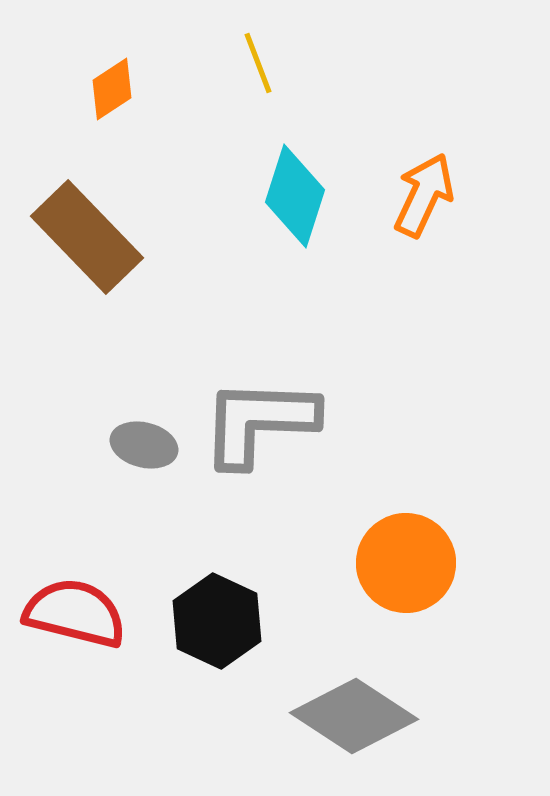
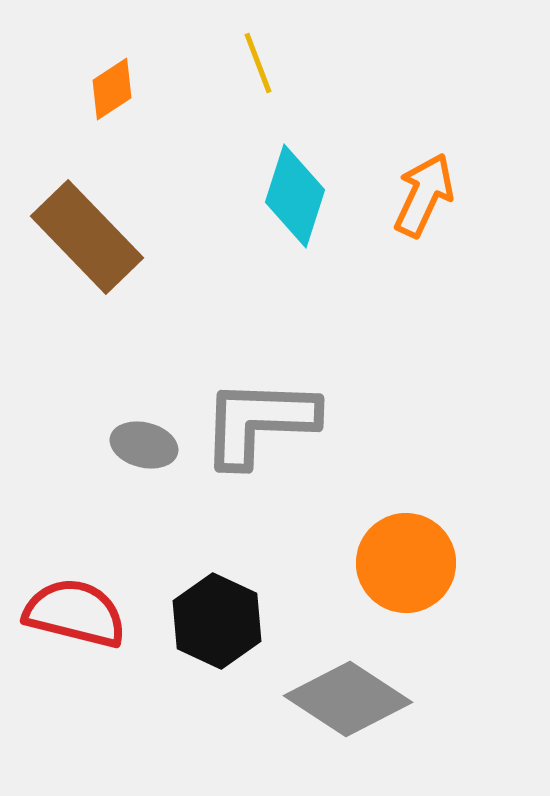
gray diamond: moved 6 px left, 17 px up
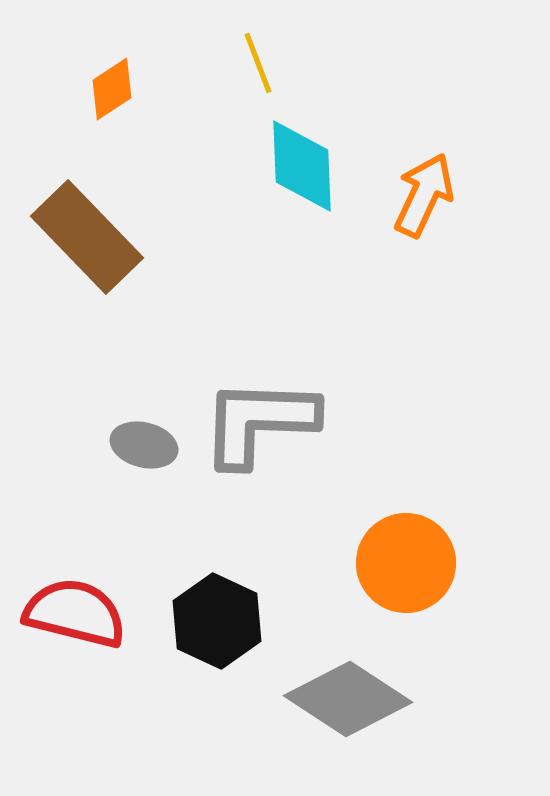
cyan diamond: moved 7 px right, 30 px up; rotated 20 degrees counterclockwise
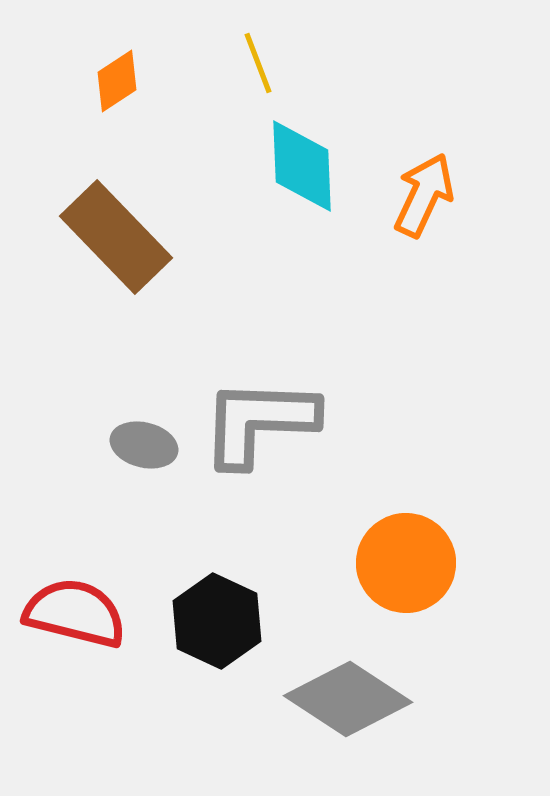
orange diamond: moved 5 px right, 8 px up
brown rectangle: moved 29 px right
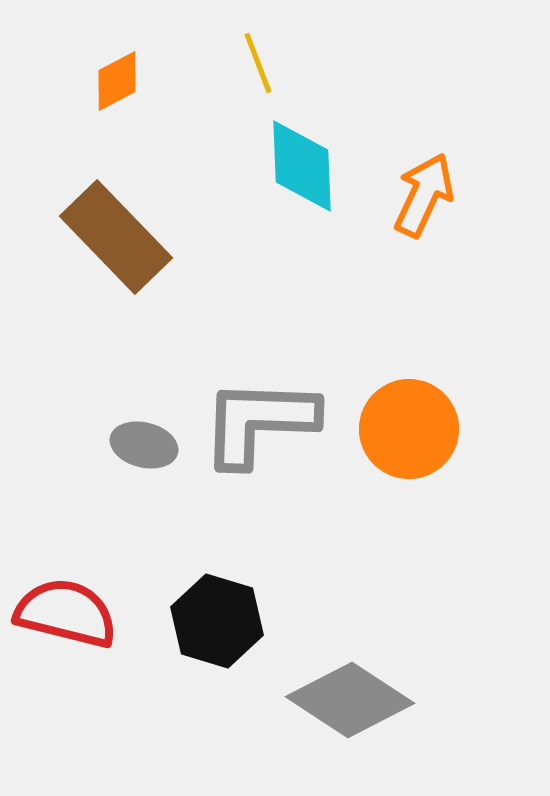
orange diamond: rotated 6 degrees clockwise
orange circle: moved 3 px right, 134 px up
red semicircle: moved 9 px left
black hexagon: rotated 8 degrees counterclockwise
gray diamond: moved 2 px right, 1 px down
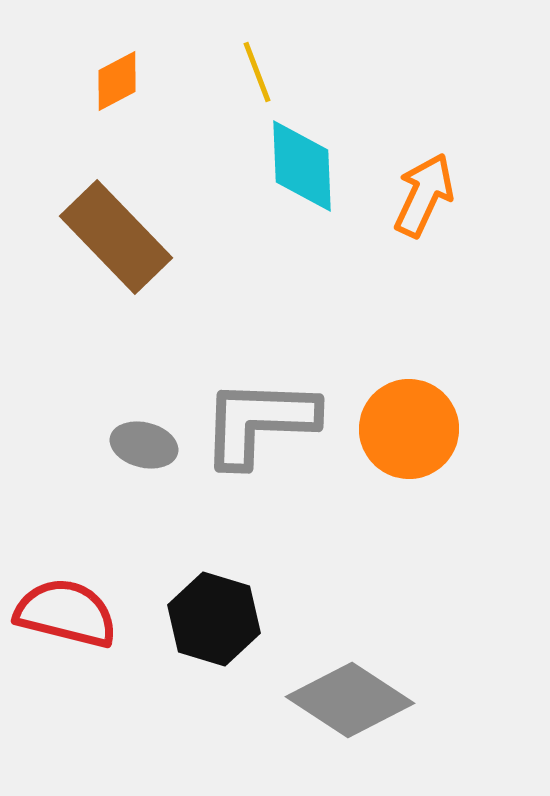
yellow line: moved 1 px left, 9 px down
black hexagon: moved 3 px left, 2 px up
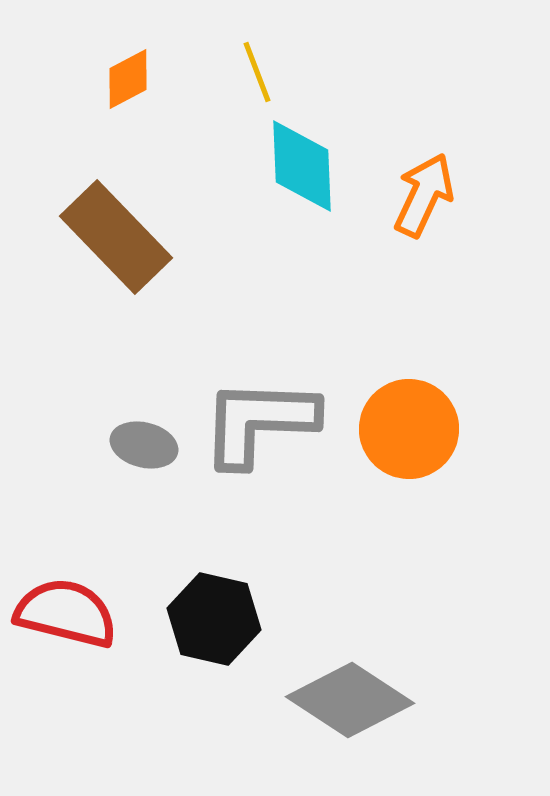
orange diamond: moved 11 px right, 2 px up
black hexagon: rotated 4 degrees counterclockwise
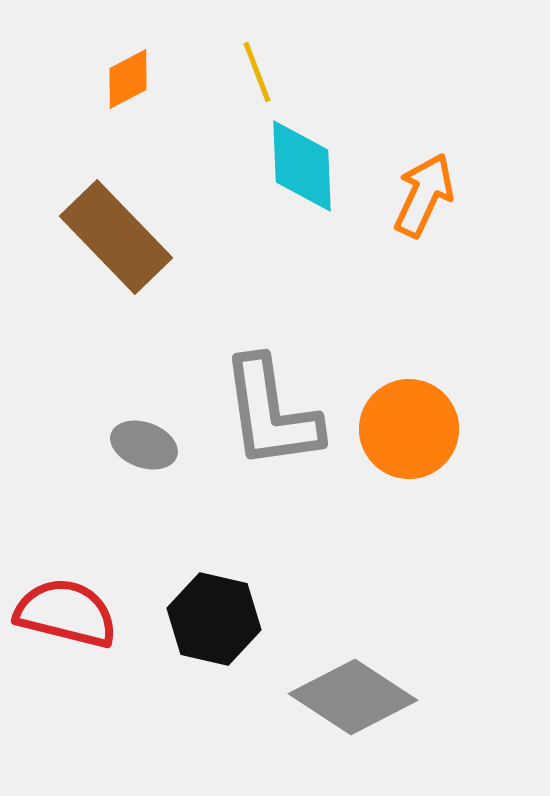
gray L-shape: moved 12 px right, 9 px up; rotated 100 degrees counterclockwise
gray ellipse: rotated 6 degrees clockwise
gray diamond: moved 3 px right, 3 px up
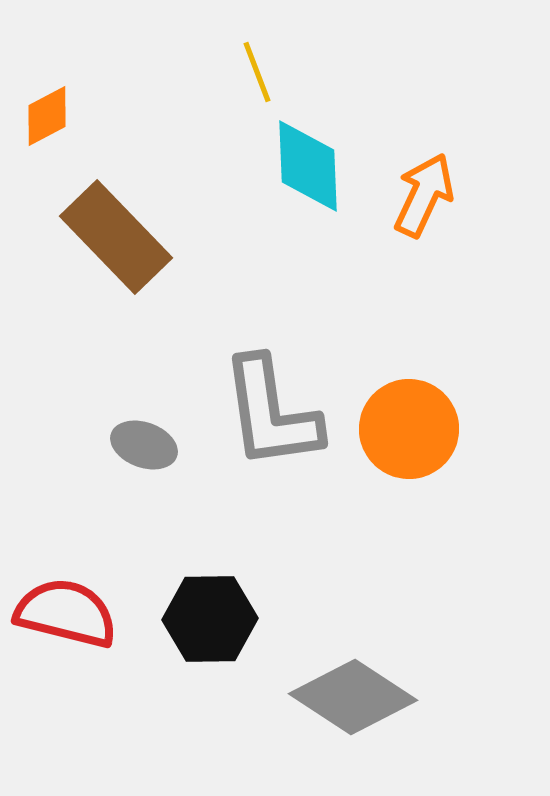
orange diamond: moved 81 px left, 37 px down
cyan diamond: moved 6 px right
black hexagon: moved 4 px left; rotated 14 degrees counterclockwise
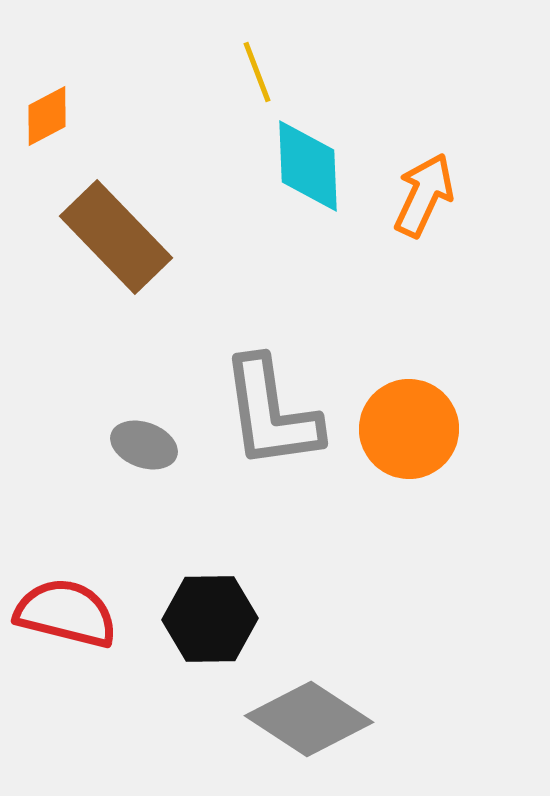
gray diamond: moved 44 px left, 22 px down
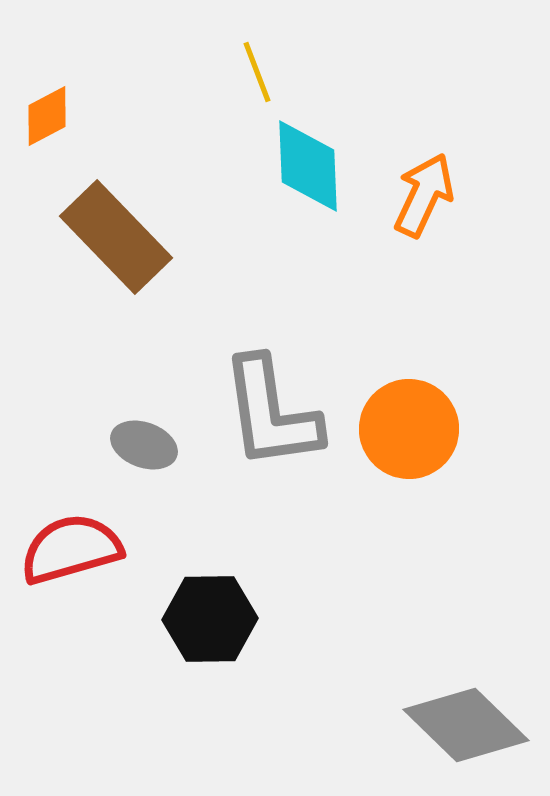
red semicircle: moved 5 px right, 64 px up; rotated 30 degrees counterclockwise
gray diamond: moved 157 px right, 6 px down; rotated 11 degrees clockwise
